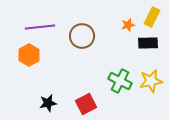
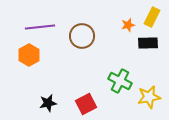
yellow star: moved 2 px left, 16 px down
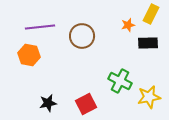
yellow rectangle: moved 1 px left, 3 px up
orange hexagon: rotated 20 degrees counterclockwise
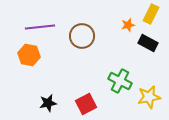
black rectangle: rotated 30 degrees clockwise
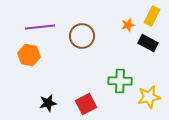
yellow rectangle: moved 1 px right, 2 px down
green cross: rotated 25 degrees counterclockwise
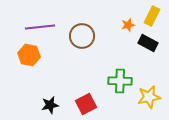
black star: moved 2 px right, 2 px down
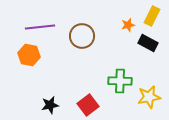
red square: moved 2 px right, 1 px down; rotated 10 degrees counterclockwise
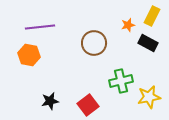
brown circle: moved 12 px right, 7 px down
green cross: moved 1 px right; rotated 15 degrees counterclockwise
black star: moved 4 px up
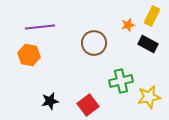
black rectangle: moved 1 px down
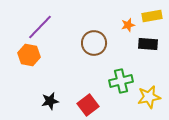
yellow rectangle: rotated 54 degrees clockwise
purple line: rotated 40 degrees counterclockwise
black rectangle: rotated 24 degrees counterclockwise
